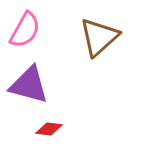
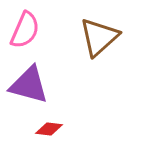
pink semicircle: rotated 6 degrees counterclockwise
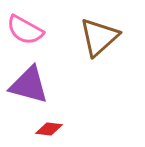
pink semicircle: rotated 96 degrees clockwise
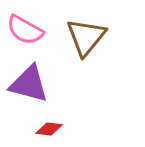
brown triangle: moved 13 px left; rotated 9 degrees counterclockwise
purple triangle: moved 1 px up
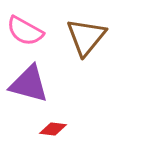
pink semicircle: moved 1 px down
red diamond: moved 4 px right
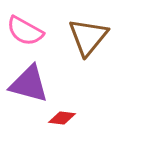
brown triangle: moved 2 px right
red diamond: moved 9 px right, 11 px up
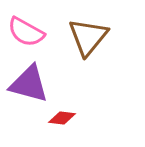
pink semicircle: moved 1 px right, 1 px down
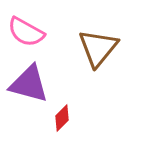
brown triangle: moved 10 px right, 11 px down
red diamond: rotated 52 degrees counterclockwise
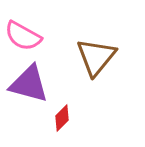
pink semicircle: moved 3 px left, 4 px down
brown triangle: moved 2 px left, 9 px down
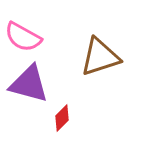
pink semicircle: moved 1 px down
brown triangle: moved 4 px right; rotated 33 degrees clockwise
